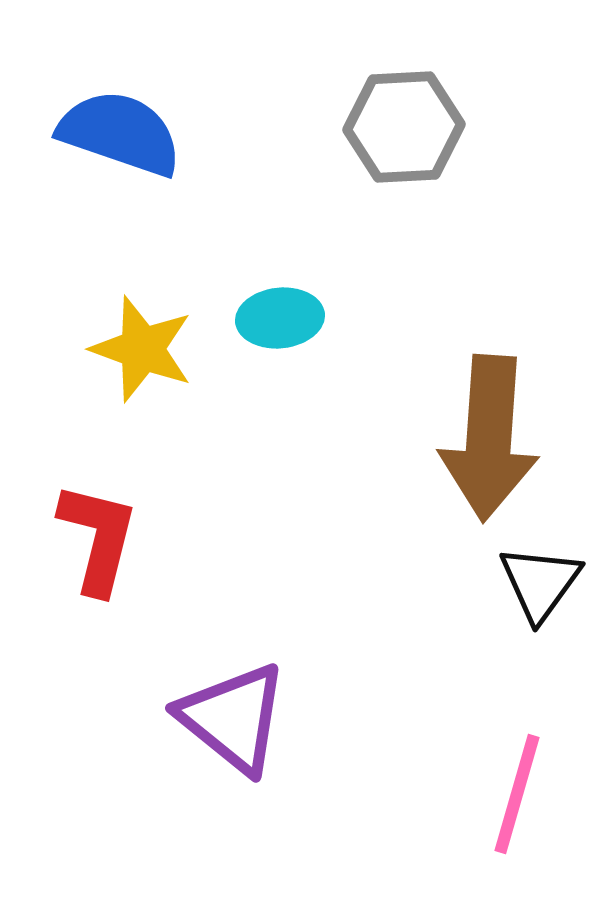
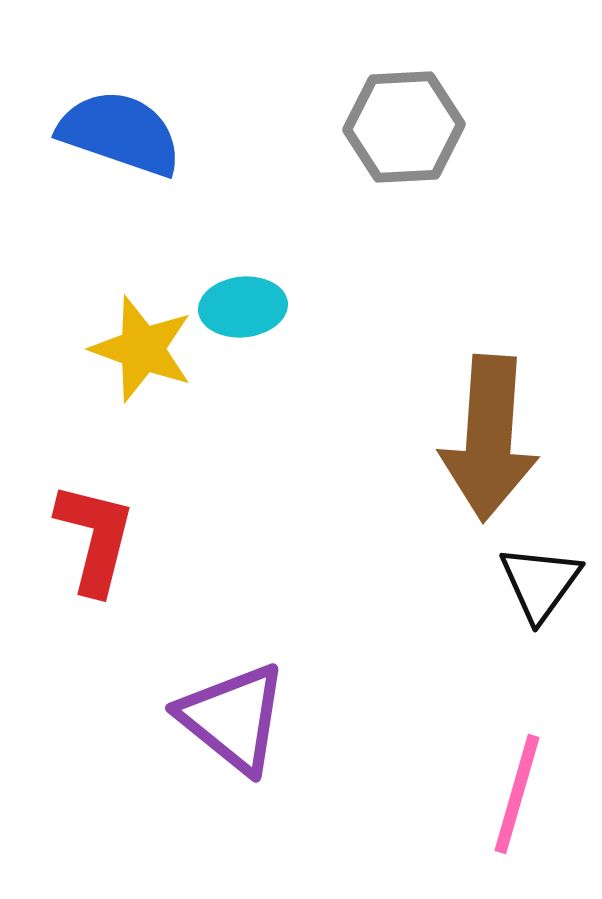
cyan ellipse: moved 37 px left, 11 px up
red L-shape: moved 3 px left
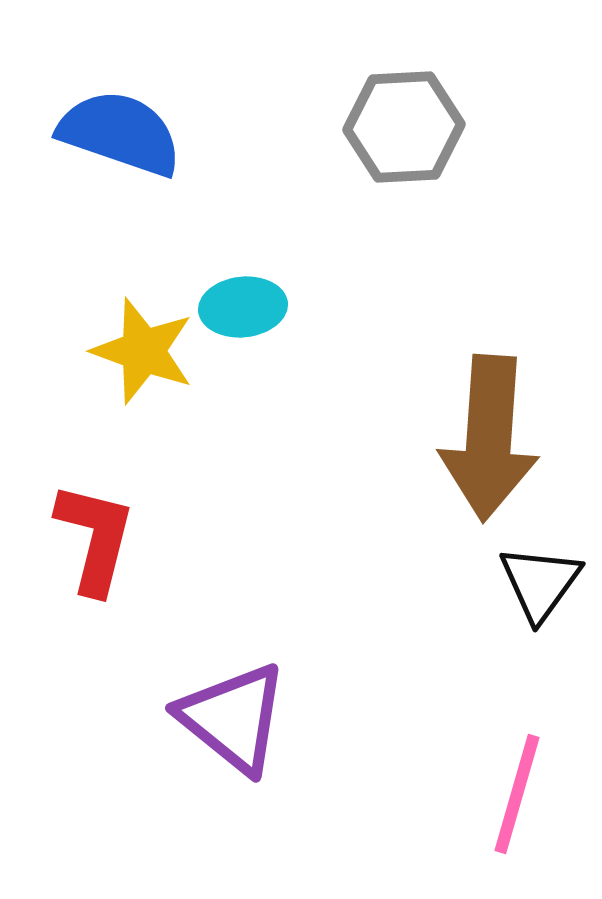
yellow star: moved 1 px right, 2 px down
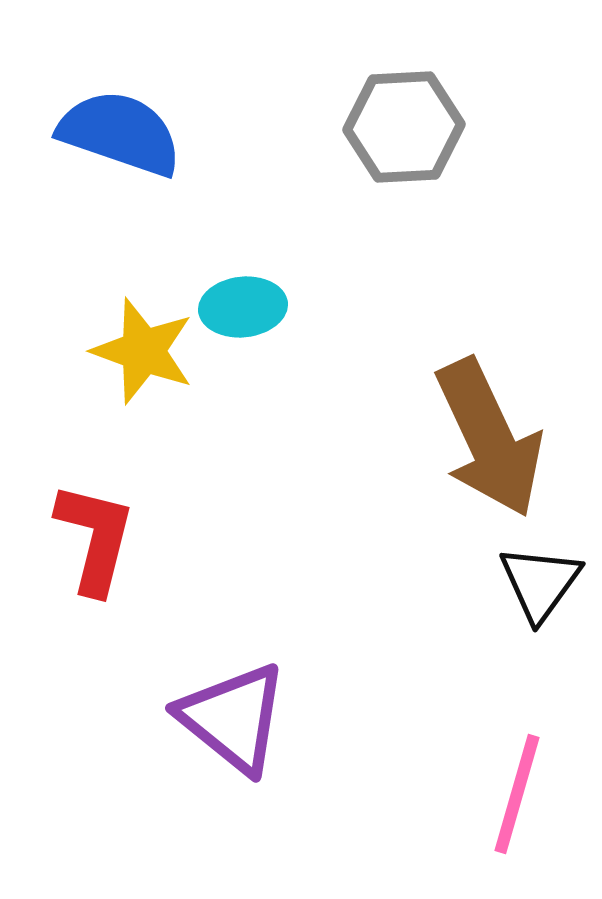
brown arrow: rotated 29 degrees counterclockwise
